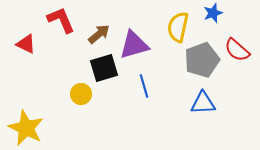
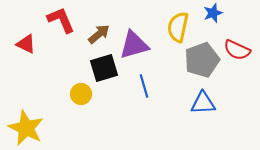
red semicircle: rotated 16 degrees counterclockwise
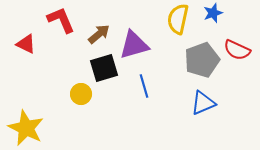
yellow semicircle: moved 8 px up
blue triangle: rotated 20 degrees counterclockwise
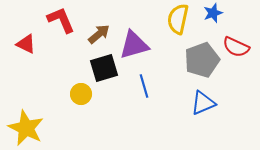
red semicircle: moved 1 px left, 3 px up
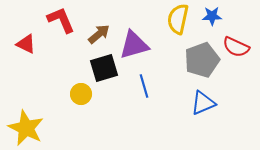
blue star: moved 1 px left, 3 px down; rotated 18 degrees clockwise
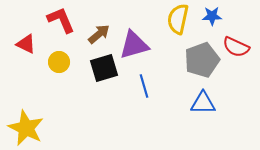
yellow circle: moved 22 px left, 32 px up
blue triangle: rotated 24 degrees clockwise
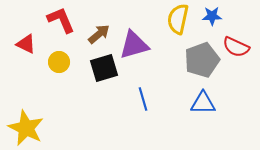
blue line: moved 1 px left, 13 px down
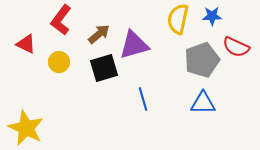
red L-shape: rotated 120 degrees counterclockwise
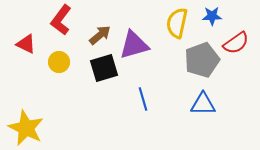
yellow semicircle: moved 1 px left, 4 px down
brown arrow: moved 1 px right, 1 px down
red semicircle: moved 4 px up; rotated 60 degrees counterclockwise
blue triangle: moved 1 px down
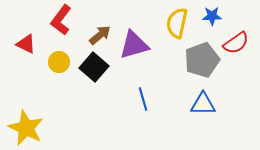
black square: moved 10 px left, 1 px up; rotated 32 degrees counterclockwise
